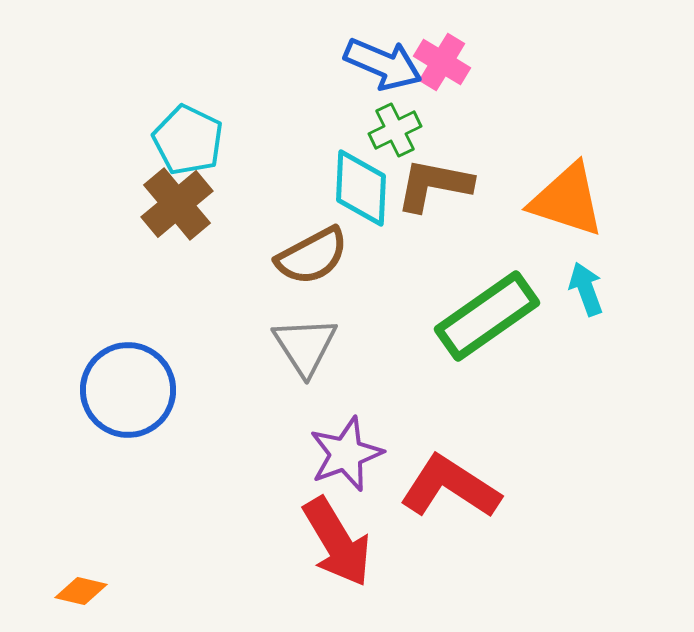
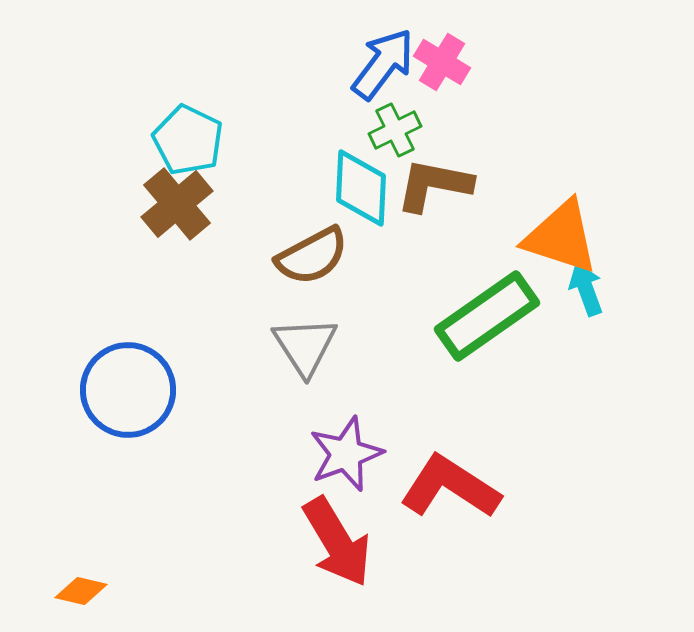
blue arrow: rotated 76 degrees counterclockwise
orange triangle: moved 6 px left, 37 px down
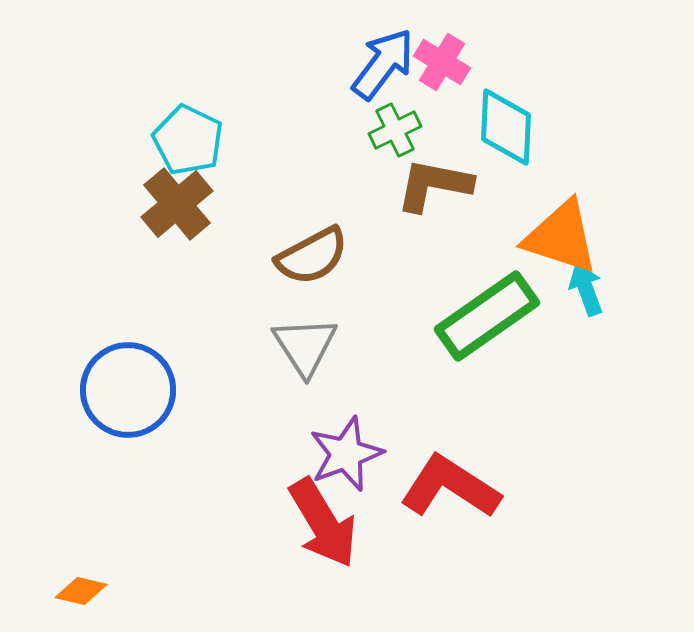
cyan diamond: moved 145 px right, 61 px up
red arrow: moved 14 px left, 19 px up
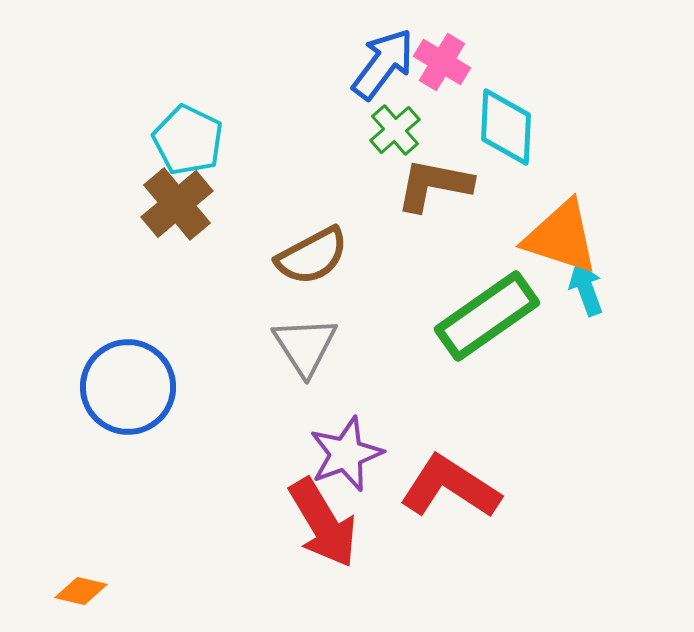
green cross: rotated 15 degrees counterclockwise
blue circle: moved 3 px up
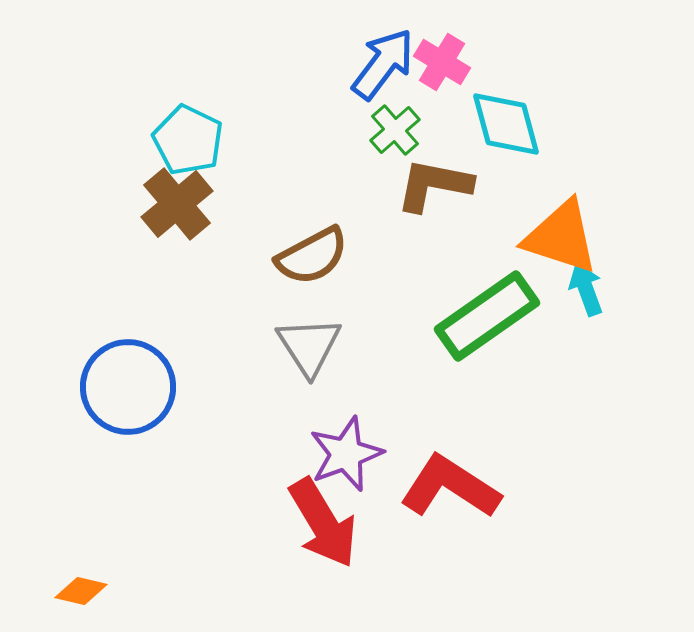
cyan diamond: moved 3 px up; rotated 18 degrees counterclockwise
gray triangle: moved 4 px right
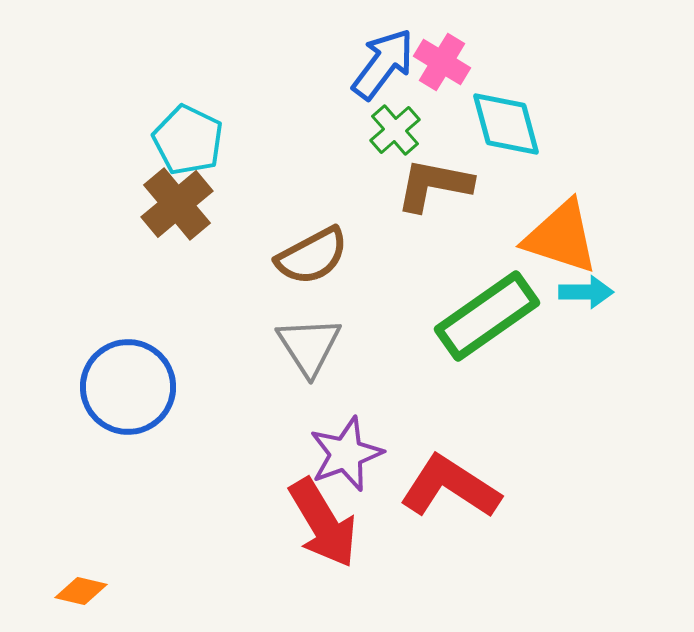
cyan arrow: moved 3 px down; rotated 110 degrees clockwise
